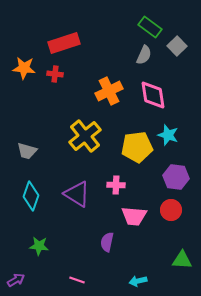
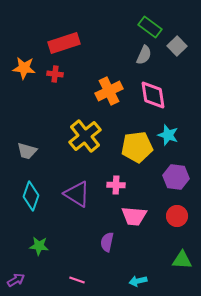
red circle: moved 6 px right, 6 px down
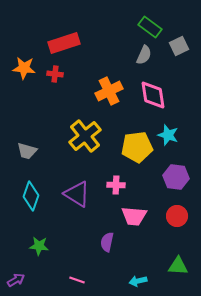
gray square: moved 2 px right; rotated 18 degrees clockwise
green triangle: moved 4 px left, 6 px down
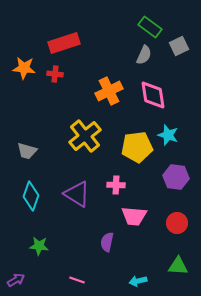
red circle: moved 7 px down
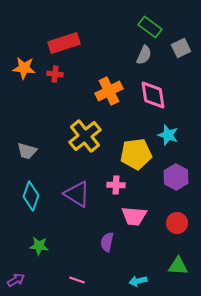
gray square: moved 2 px right, 2 px down
yellow pentagon: moved 1 px left, 7 px down
purple hexagon: rotated 20 degrees clockwise
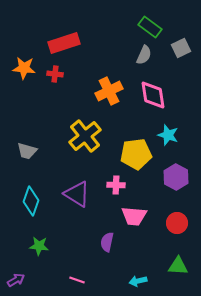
cyan diamond: moved 5 px down
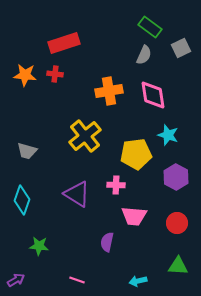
orange star: moved 1 px right, 7 px down
orange cross: rotated 16 degrees clockwise
cyan diamond: moved 9 px left, 1 px up
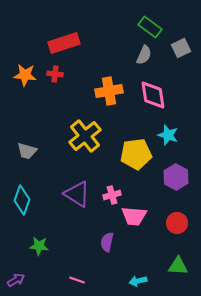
pink cross: moved 4 px left, 10 px down; rotated 18 degrees counterclockwise
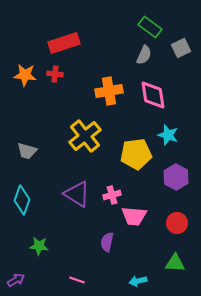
green triangle: moved 3 px left, 3 px up
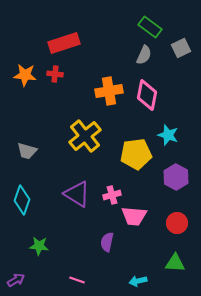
pink diamond: moved 6 px left; rotated 20 degrees clockwise
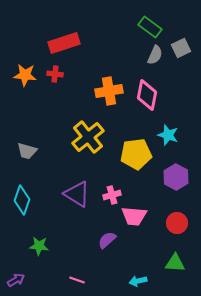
gray semicircle: moved 11 px right
yellow cross: moved 3 px right, 1 px down
purple semicircle: moved 2 px up; rotated 36 degrees clockwise
